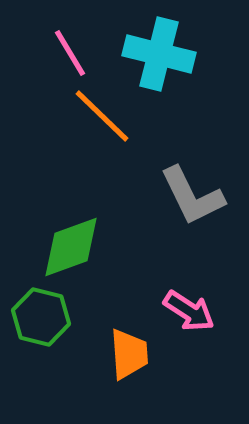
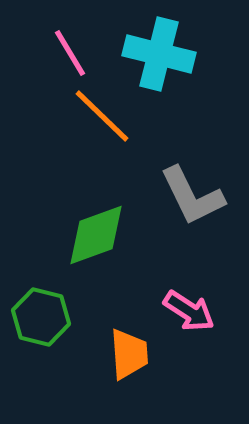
green diamond: moved 25 px right, 12 px up
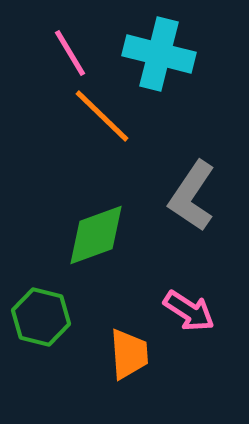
gray L-shape: rotated 60 degrees clockwise
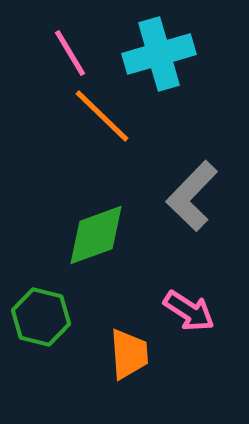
cyan cross: rotated 30 degrees counterclockwise
gray L-shape: rotated 10 degrees clockwise
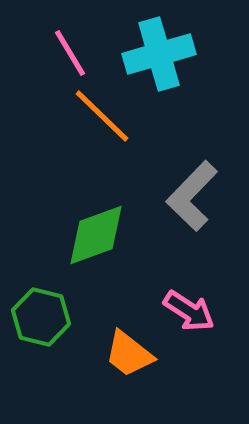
orange trapezoid: rotated 132 degrees clockwise
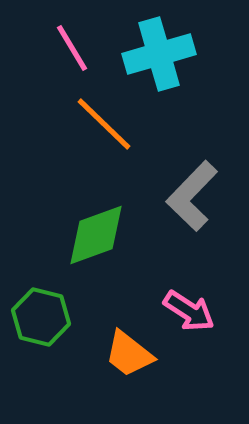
pink line: moved 2 px right, 5 px up
orange line: moved 2 px right, 8 px down
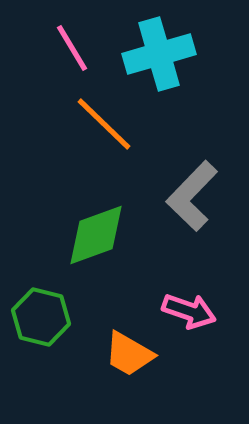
pink arrow: rotated 14 degrees counterclockwise
orange trapezoid: rotated 8 degrees counterclockwise
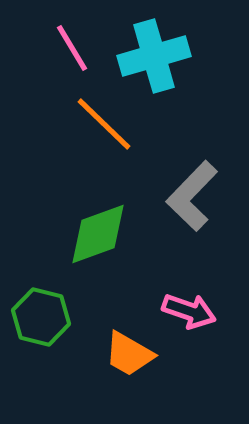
cyan cross: moved 5 px left, 2 px down
green diamond: moved 2 px right, 1 px up
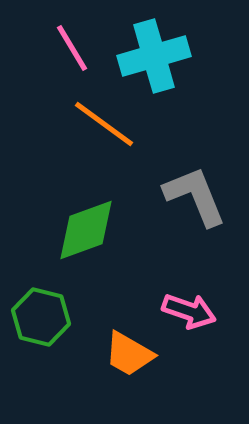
orange line: rotated 8 degrees counterclockwise
gray L-shape: moved 3 px right; rotated 114 degrees clockwise
green diamond: moved 12 px left, 4 px up
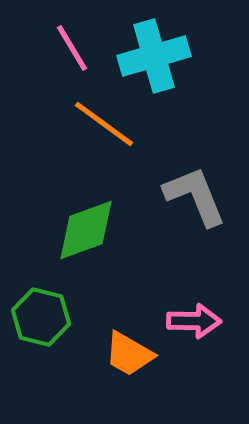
pink arrow: moved 5 px right, 10 px down; rotated 18 degrees counterclockwise
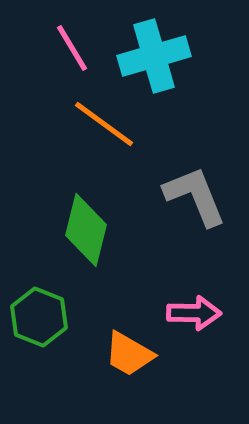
green diamond: rotated 56 degrees counterclockwise
green hexagon: moved 2 px left; rotated 8 degrees clockwise
pink arrow: moved 8 px up
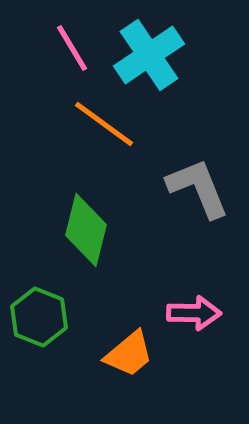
cyan cross: moved 5 px left, 1 px up; rotated 18 degrees counterclockwise
gray L-shape: moved 3 px right, 8 px up
orange trapezoid: rotated 70 degrees counterclockwise
